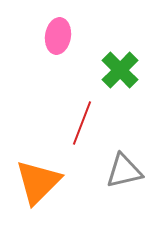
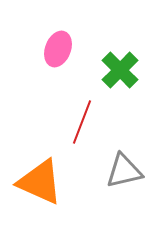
pink ellipse: moved 13 px down; rotated 12 degrees clockwise
red line: moved 1 px up
orange triangle: moved 2 px right; rotated 51 degrees counterclockwise
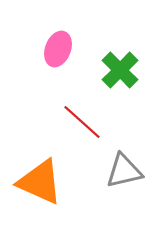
red line: rotated 69 degrees counterclockwise
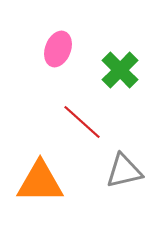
orange triangle: rotated 24 degrees counterclockwise
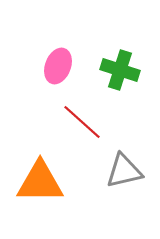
pink ellipse: moved 17 px down
green cross: rotated 27 degrees counterclockwise
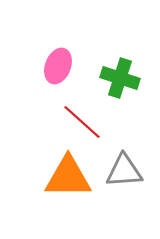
green cross: moved 8 px down
gray triangle: rotated 9 degrees clockwise
orange triangle: moved 28 px right, 5 px up
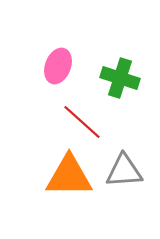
orange triangle: moved 1 px right, 1 px up
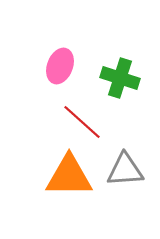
pink ellipse: moved 2 px right
gray triangle: moved 1 px right, 1 px up
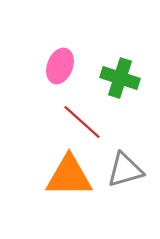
gray triangle: rotated 12 degrees counterclockwise
